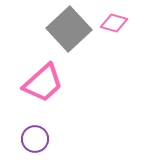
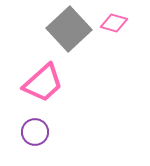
purple circle: moved 7 px up
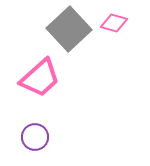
pink trapezoid: moved 3 px left, 5 px up
purple circle: moved 5 px down
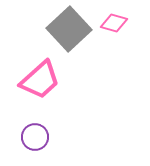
pink trapezoid: moved 2 px down
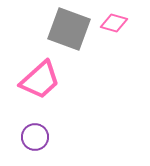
gray square: rotated 27 degrees counterclockwise
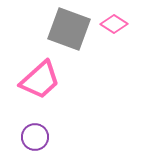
pink diamond: moved 1 px down; rotated 16 degrees clockwise
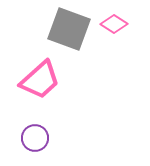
purple circle: moved 1 px down
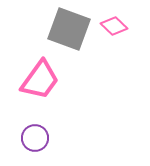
pink diamond: moved 2 px down; rotated 12 degrees clockwise
pink trapezoid: rotated 12 degrees counterclockwise
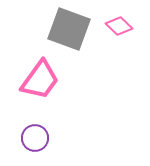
pink diamond: moved 5 px right
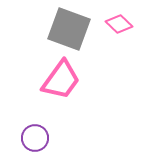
pink diamond: moved 2 px up
pink trapezoid: moved 21 px right
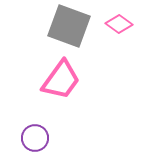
pink diamond: rotated 8 degrees counterclockwise
gray square: moved 3 px up
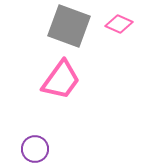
pink diamond: rotated 12 degrees counterclockwise
purple circle: moved 11 px down
